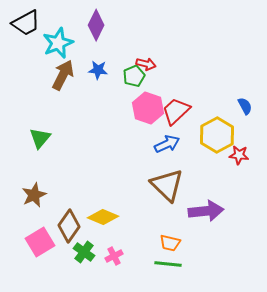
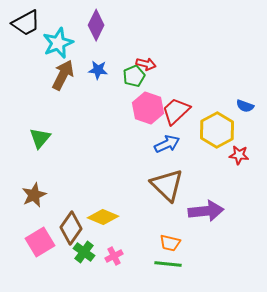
blue semicircle: rotated 138 degrees clockwise
yellow hexagon: moved 5 px up
brown diamond: moved 2 px right, 2 px down
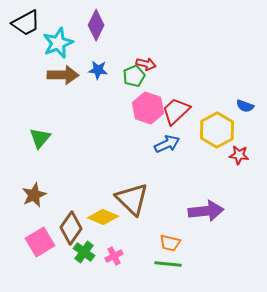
brown arrow: rotated 64 degrees clockwise
brown triangle: moved 35 px left, 14 px down
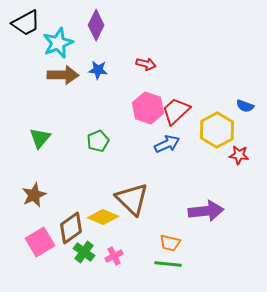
green pentagon: moved 36 px left, 65 px down
brown diamond: rotated 20 degrees clockwise
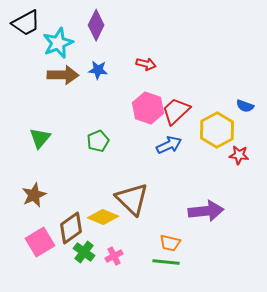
blue arrow: moved 2 px right, 1 px down
green line: moved 2 px left, 2 px up
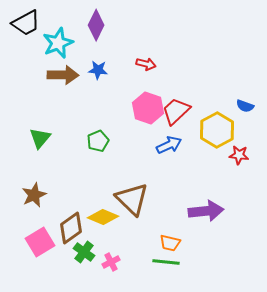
pink cross: moved 3 px left, 6 px down
